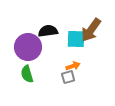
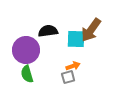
purple circle: moved 2 px left, 3 px down
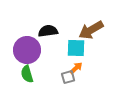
brown arrow: rotated 25 degrees clockwise
cyan square: moved 9 px down
purple circle: moved 1 px right
orange arrow: moved 3 px right, 2 px down; rotated 24 degrees counterclockwise
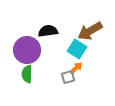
brown arrow: moved 1 px left, 1 px down
cyan square: moved 1 px right, 1 px down; rotated 30 degrees clockwise
green semicircle: rotated 18 degrees clockwise
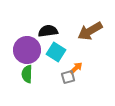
cyan square: moved 21 px left, 3 px down
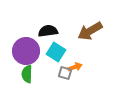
purple circle: moved 1 px left, 1 px down
orange arrow: moved 1 px left, 1 px up; rotated 24 degrees clockwise
gray square: moved 3 px left, 4 px up; rotated 32 degrees clockwise
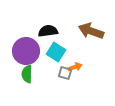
brown arrow: moved 1 px right; rotated 50 degrees clockwise
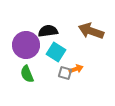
purple circle: moved 6 px up
orange arrow: moved 1 px right, 2 px down
green semicircle: rotated 24 degrees counterclockwise
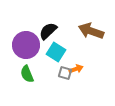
black semicircle: rotated 36 degrees counterclockwise
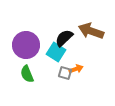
black semicircle: moved 16 px right, 7 px down
